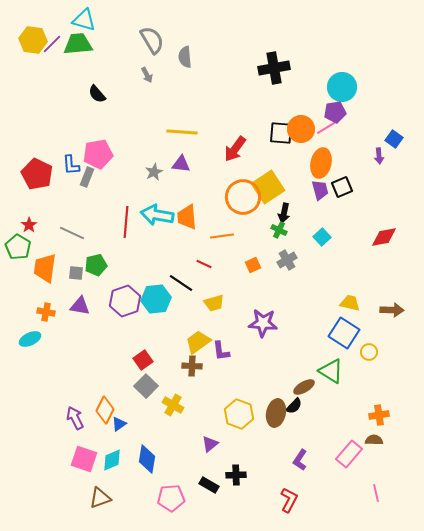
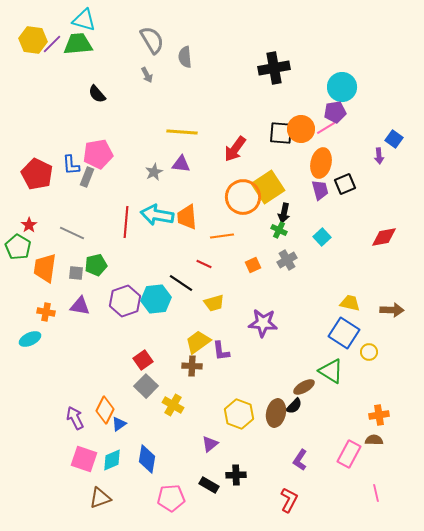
black square at (342, 187): moved 3 px right, 3 px up
pink rectangle at (349, 454): rotated 12 degrees counterclockwise
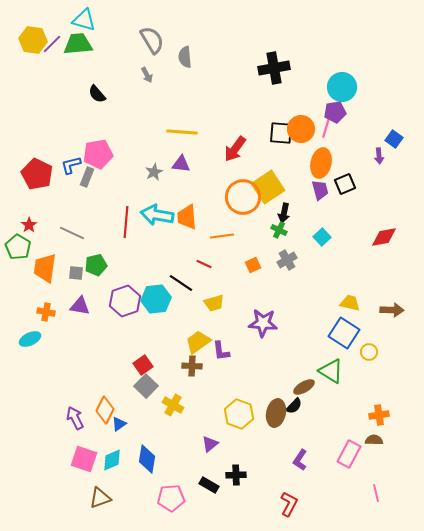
pink line at (326, 128): rotated 42 degrees counterclockwise
blue L-shape at (71, 165): rotated 80 degrees clockwise
red square at (143, 360): moved 5 px down
red L-shape at (289, 500): moved 4 px down
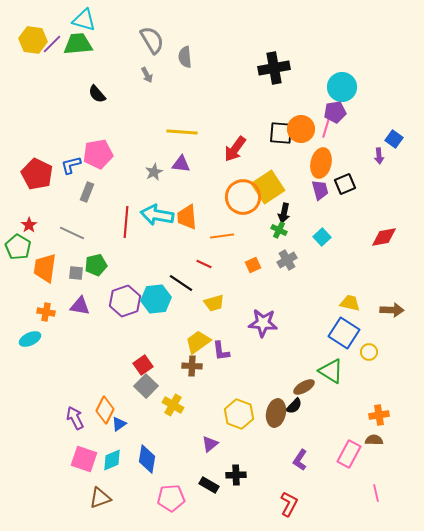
gray rectangle at (87, 177): moved 15 px down
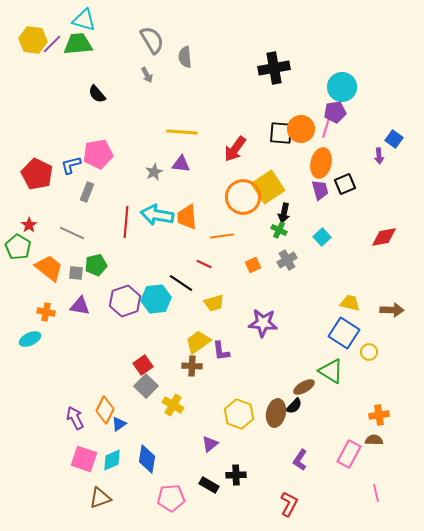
orange trapezoid at (45, 268): moved 4 px right; rotated 120 degrees clockwise
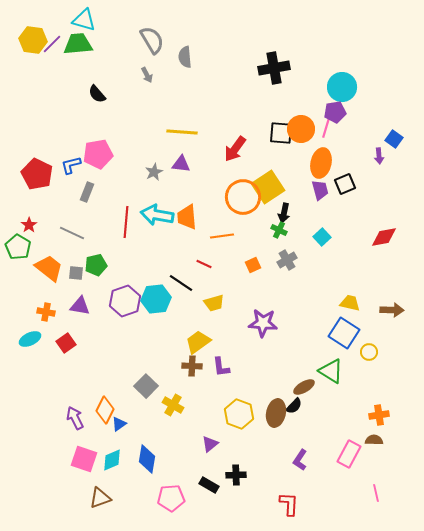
purple L-shape at (221, 351): moved 16 px down
red square at (143, 365): moved 77 px left, 22 px up
red L-shape at (289, 504): rotated 25 degrees counterclockwise
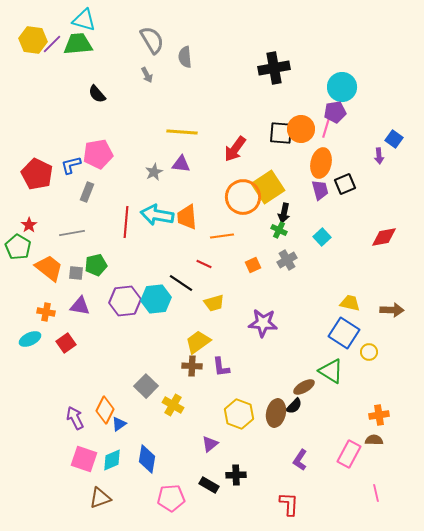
gray line at (72, 233): rotated 35 degrees counterclockwise
purple hexagon at (125, 301): rotated 12 degrees clockwise
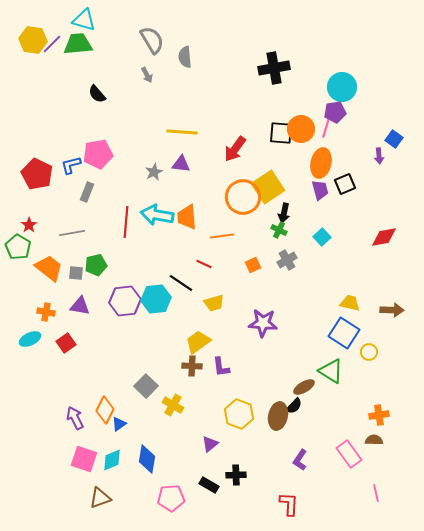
brown ellipse at (276, 413): moved 2 px right, 3 px down
pink rectangle at (349, 454): rotated 64 degrees counterclockwise
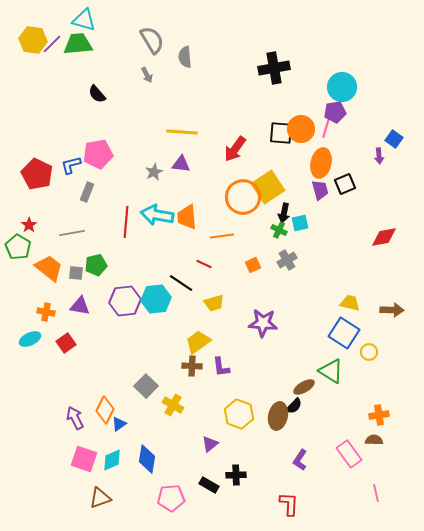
cyan square at (322, 237): moved 22 px left, 14 px up; rotated 30 degrees clockwise
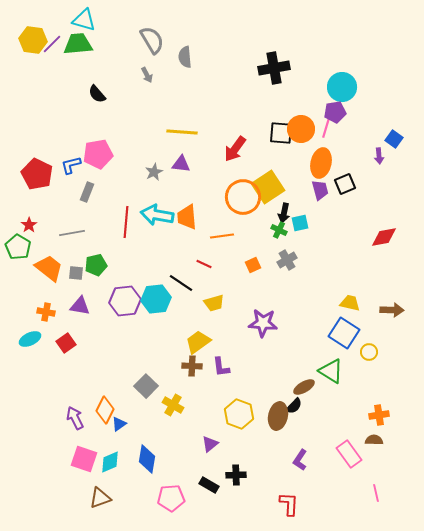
cyan diamond at (112, 460): moved 2 px left, 2 px down
